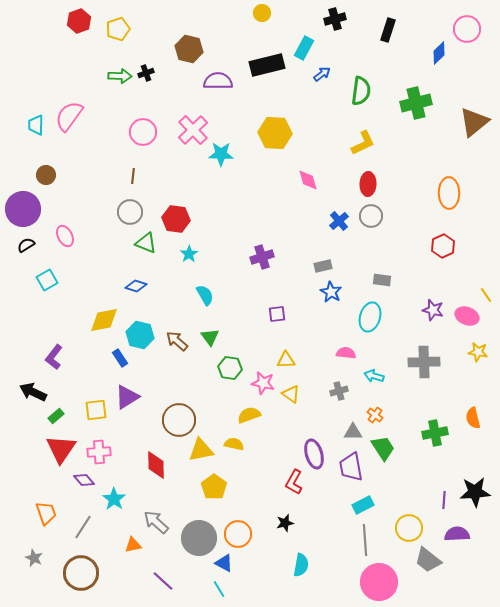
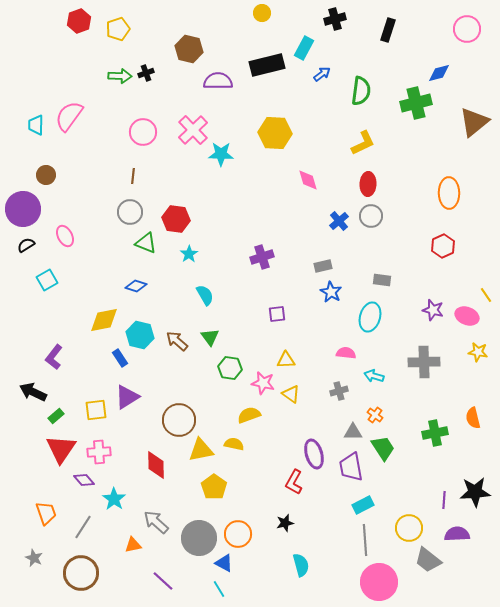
blue diamond at (439, 53): moved 20 px down; rotated 30 degrees clockwise
cyan semicircle at (301, 565): rotated 25 degrees counterclockwise
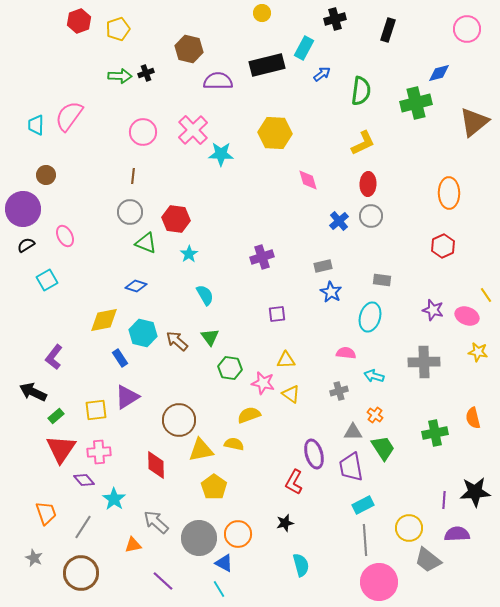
cyan hexagon at (140, 335): moved 3 px right, 2 px up
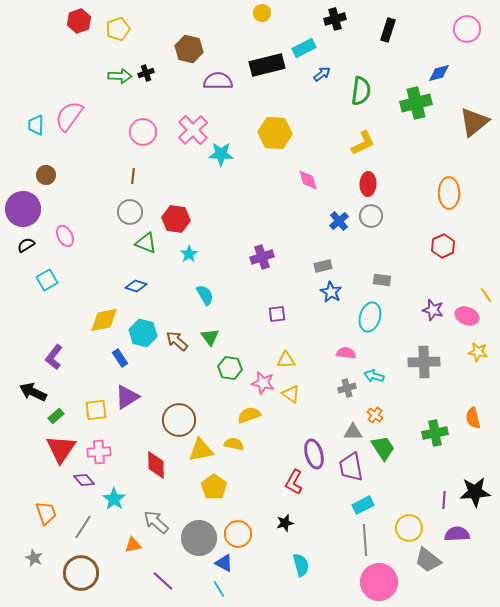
cyan rectangle at (304, 48): rotated 35 degrees clockwise
gray cross at (339, 391): moved 8 px right, 3 px up
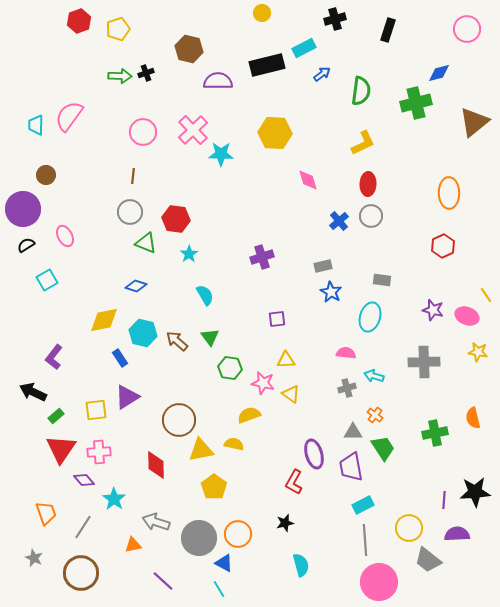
purple square at (277, 314): moved 5 px down
gray arrow at (156, 522): rotated 24 degrees counterclockwise
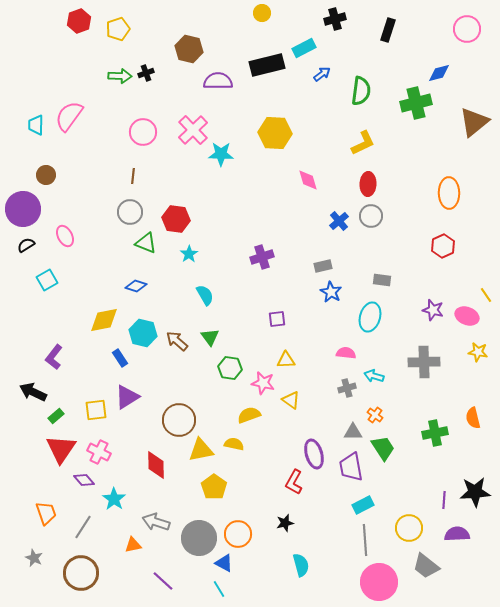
yellow triangle at (291, 394): moved 6 px down
pink cross at (99, 452): rotated 30 degrees clockwise
gray trapezoid at (428, 560): moved 2 px left, 6 px down
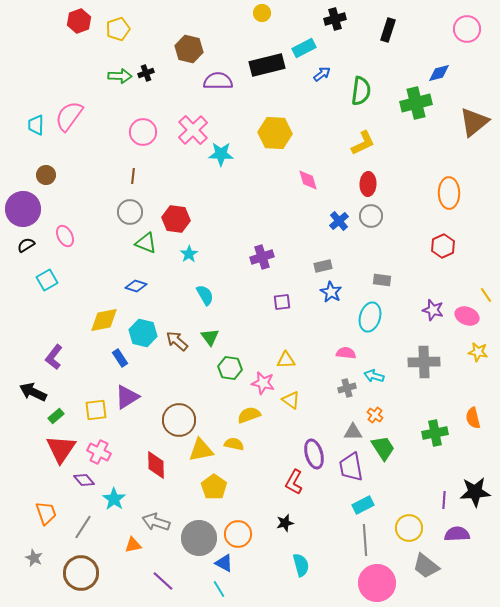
purple square at (277, 319): moved 5 px right, 17 px up
pink circle at (379, 582): moved 2 px left, 1 px down
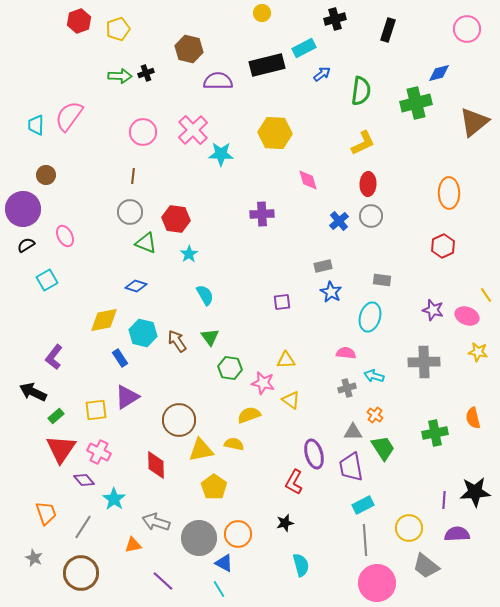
purple cross at (262, 257): moved 43 px up; rotated 15 degrees clockwise
brown arrow at (177, 341): rotated 15 degrees clockwise
